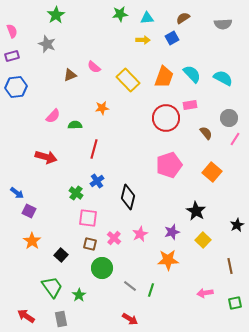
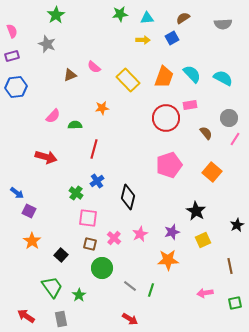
yellow square at (203, 240): rotated 21 degrees clockwise
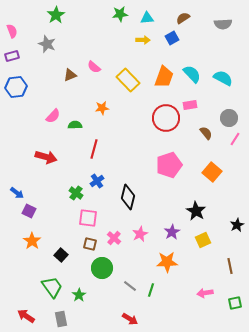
purple star at (172, 232): rotated 14 degrees counterclockwise
orange star at (168, 260): moved 1 px left, 2 px down
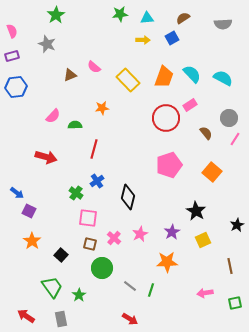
pink rectangle at (190, 105): rotated 24 degrees counterclockwise
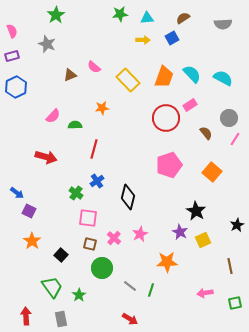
blue hexagon at (16, 87): rotated 20 degrees counterclockwise
purple star at (172, 232): moved 8 px right; rotated 14 degrees counterclockwise
red arrow at (26, 316): rotated 54 degrees clockwise
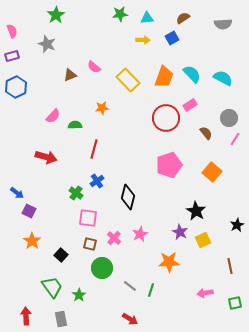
orange star at (167, 262): moved 2 px right
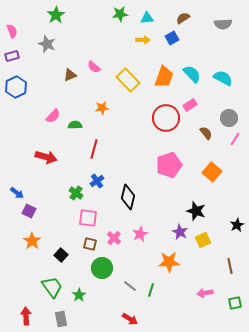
black star at (196, 211): rotated 12 degrees counterclockwise
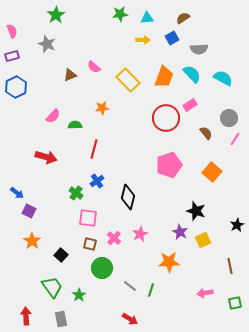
gray semicircle at (223, 24): moved 24 px left, 25 px down
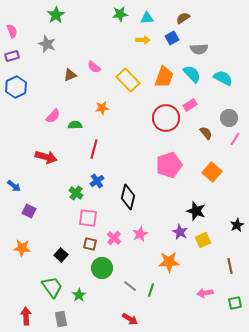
blue arrow at (17, 193): moved 3 px left, 7 px up
orange star at (32, 241): moved 10 px left, 7 px down; rotated 30 degrees counterclockwise
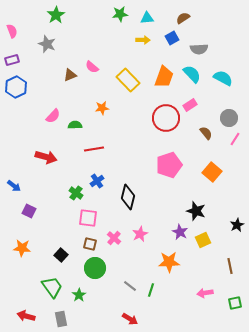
purple rectangle at (12, 56): moved 4 px down
pink semicircle at (94, 67): moved 2 px left
red line at (94, 149): rotated 66 degrees clockwise
green circle at (102, 268): moved 7 px left
red arrow at (26, 316): rotated 72 degrees counterclockwise
